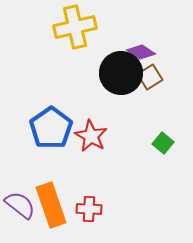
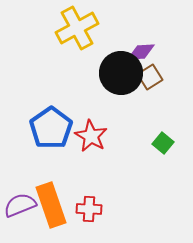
yellow cross: moved 2 px right, 1 px down; rotated 15 degrees counterclockwise
purple diamond: rotated 36 degrees counterclockwise
purple semicircle: rotated 60 degrees counterclockwise
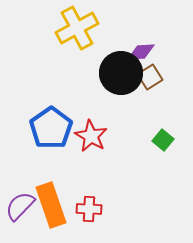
green square: moved 3 px up
purple semicircle: moved 1 px down; rotated 24 degrees counterclockwise
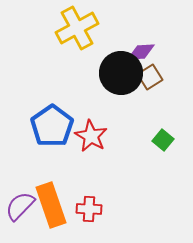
blue pentagon: moved 1 px right, 2 px up
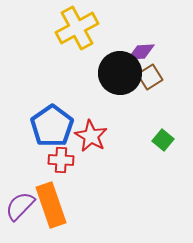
black circle: moved 1 px left
red cross: moved 28 px left, 49 px up
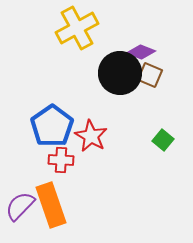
purple diamond: rotated 24 degrees clockwise
brown square: moved 2 px up; rotated 35 degrees counterclockwise
